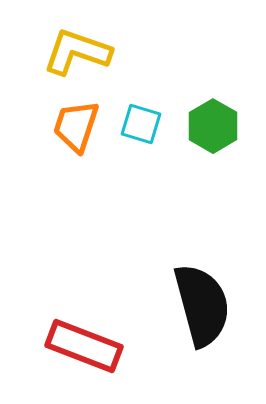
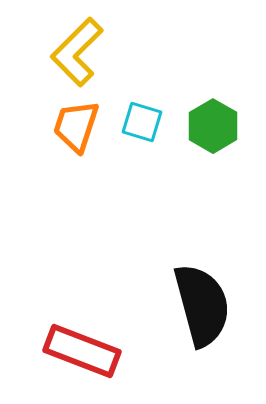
yellow L-shape: rotated 64 degrees counterclockwise
cyan square: moved 1 px right, 2 px up
red rectangle: moved 2 px left, 5 px down
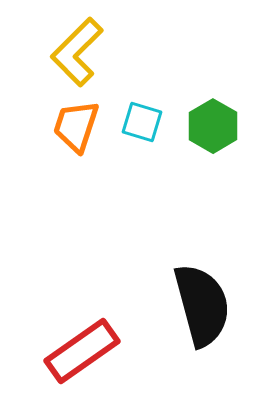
red rectangle: rotated 56 degrees counterclockwise
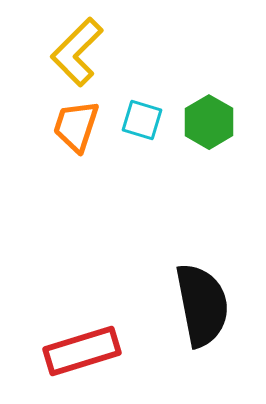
cyan square: moved 2 px up
green hexagon: moved 4 px left, 4 px up
black semicircle: rotated 4 degrees clockwise
red rectangle: rotated 18 degrees clockwise
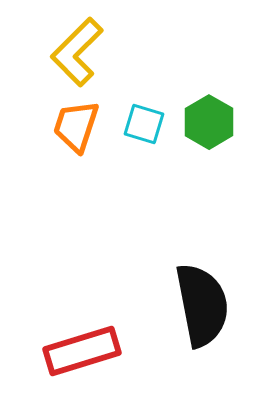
cyan square: moved 2 px right, 4 px down
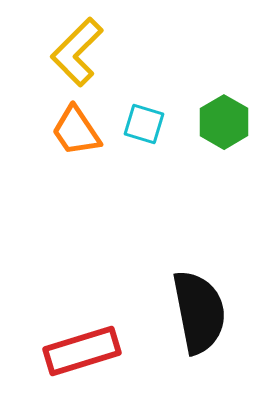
green hexagon: moved 15 px right
orange trapezoid: moved 5 px down; rotated 52 degrees counterclockwise
black semicircle: moved 3 px left, 7 px down
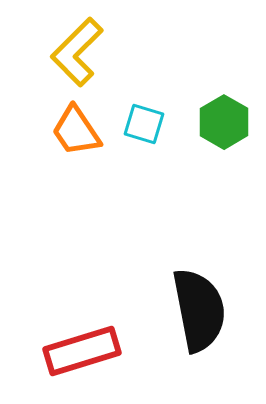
black semicircle: moved 2 px up
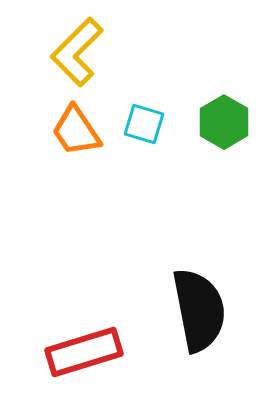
red rectangle: moved 2 px right, 1 px down
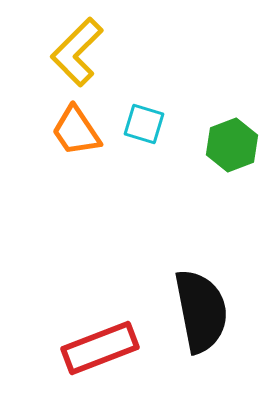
green hexagon: moved 8 px right, 23 px down; rotated 9 degrees clockwise
black semicircle: moved 2 px right, 1 px down
red rectangle: moved 16 px right, 4 px up; rotated 4 degrees counterclockwise
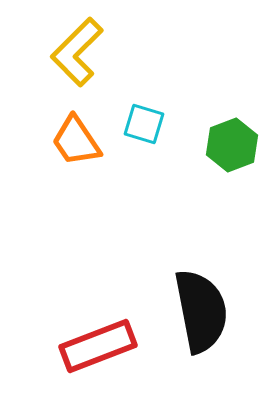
orange trapezoid: moved 10 px down
red rectangle: moved 2 px left, 2 px up
